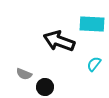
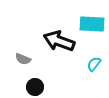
gray semicircle: moved 1 px left, 15 px up
black circle: moved 10 px left
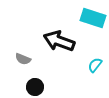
cyan rectangle: moved 1 px right, 6 px up; rotated 15 degrees clockwise
cyan semicircle: moved 1 px right, 1 px down
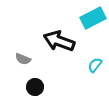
cyan rectangle: rotated 45 degrees counterclockwise
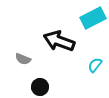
black circle: moved 5 px right
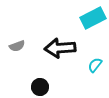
black arrow: moved 1 px right, 7 px down; rotated 24 degrees counterclockwise
gray semicircle: moved 6 px left, 13 px up; rotated 42 degrees counterclockwise
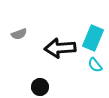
cyan rectangle: moved 20 px down; rotated 40 degrees counterclockwise
gray semicircle: moved 2 px right, 12 px up
cyan semicircle: rotated 77 degrees counterclockwise
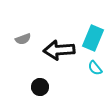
gray semicircle: moved 4 px right, 5 px down
black arrow: moved 1 px left, 2 px down
cyan semicircle: moved 3 px down
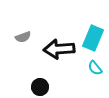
gray semicircle: moved 2 px up
black arrow: moved 1 px up
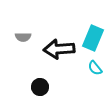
gray semicircle: rotated 21 degrees clockwise
